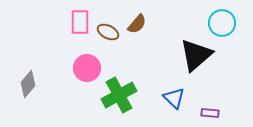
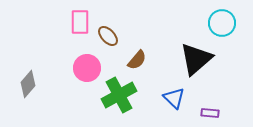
brown semicircle: moved 36 px down
brown ellipse: moved 4 px down; rotated 20 degrees clockwise
black triangle: moved 4 px down
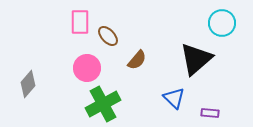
green cross: moved 16 px left, 9 px down
